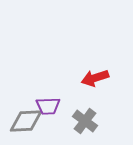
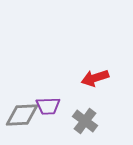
gray diamond: moved 4 px left, 6 px up
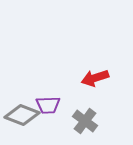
purple trapezoid: moved 1 px up
gray diamond: rotated 24 degrees clockwise
